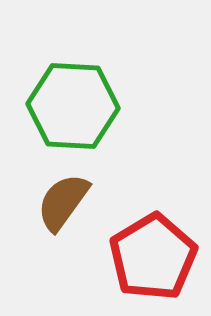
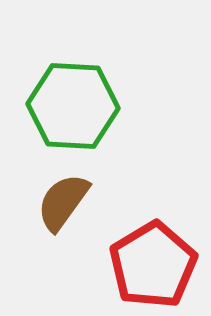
red pentagon: moved 8 px down
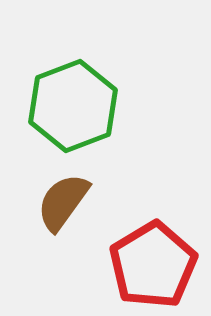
green hexagon: rotated 24 degrees counterclockwise
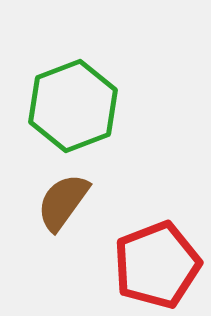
red pentagon: moved 4 px right; rotated 10 degrees clockwise
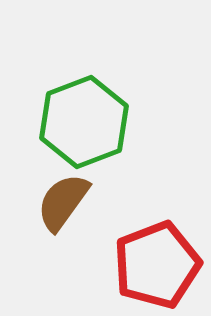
green hexagon: moved 11 px right, 16 px down
